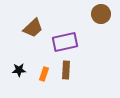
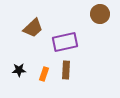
brown circle: moved 1 px left
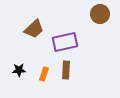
brown trapezoid: moved 1 px right, 1 px down
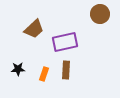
black star: moved 1 px left, 1 px up
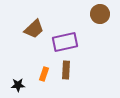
black star: moved 16 px down
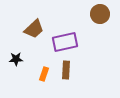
black star: moved 2 px left, 26 px up
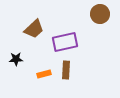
orange rectangle: rotated 56 degrees clockwise
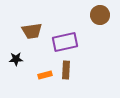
brown circle: moved 1 px down
brown trapezoid: moved 2 px left, 2 px down; rotated 35 degrees clockwise
orange rectangle: moved 1 px right, 1 px down
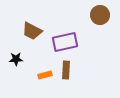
brown trapezoid: rotated 35 degrees clockwise
